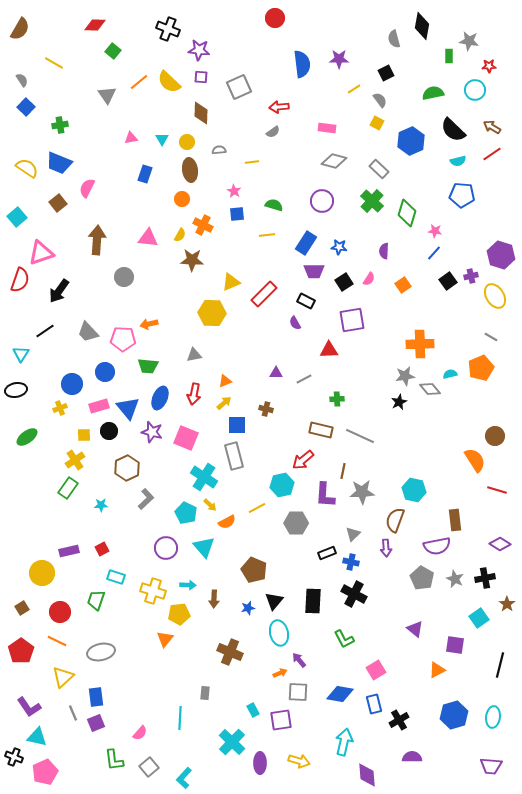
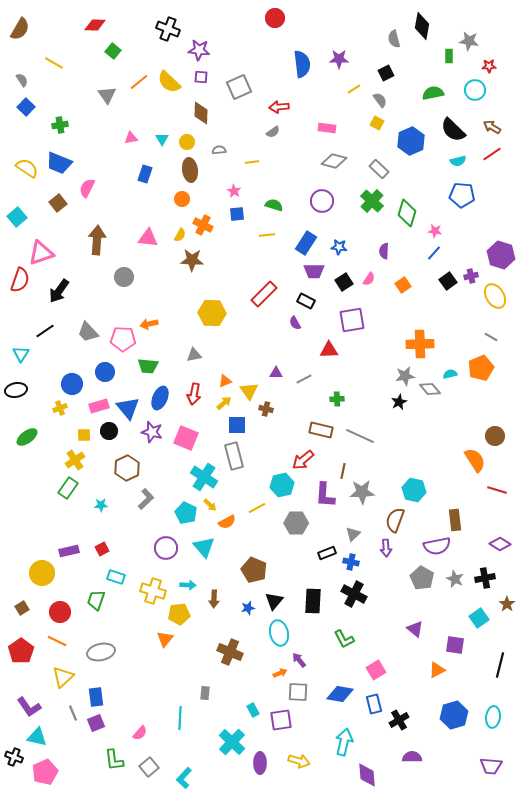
yellow triangle at (231, 282): moved 18 px right, 109 px down; rotated 42 degrees counterclockwise
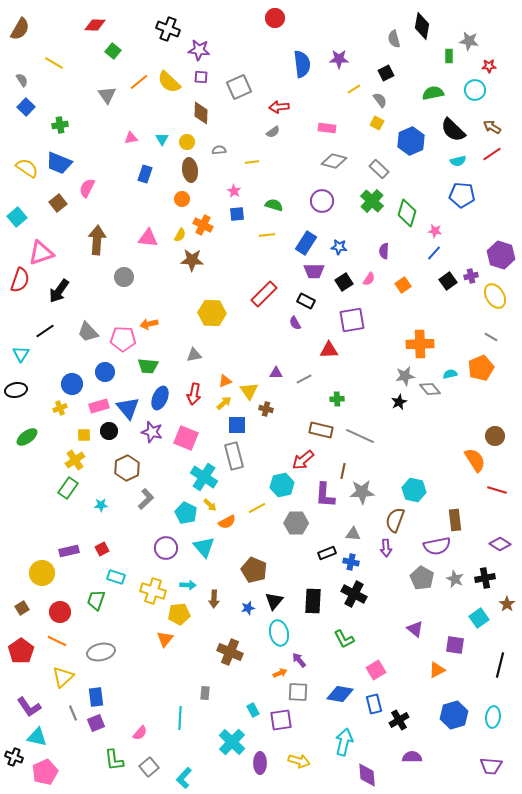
gray triangle at (353, 534): rotated 49 degrees clockwise
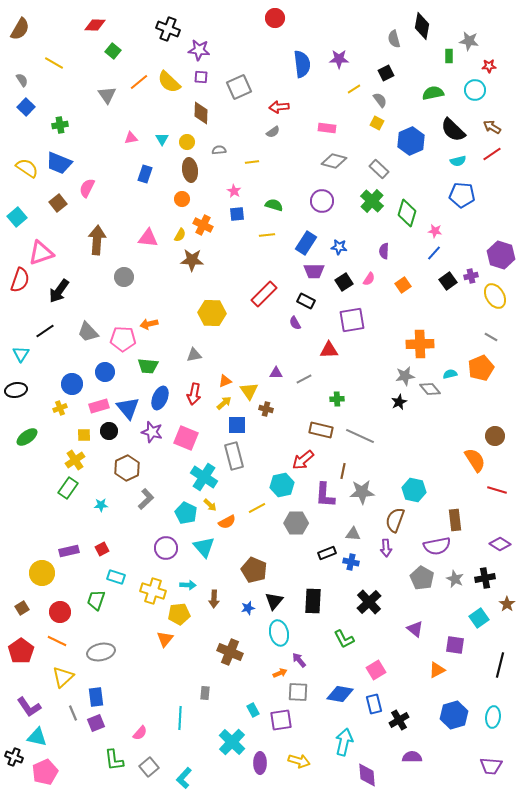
black cross at (354, 594): moved 15 px right, 8 px down; rotated 20 degrees clockwise
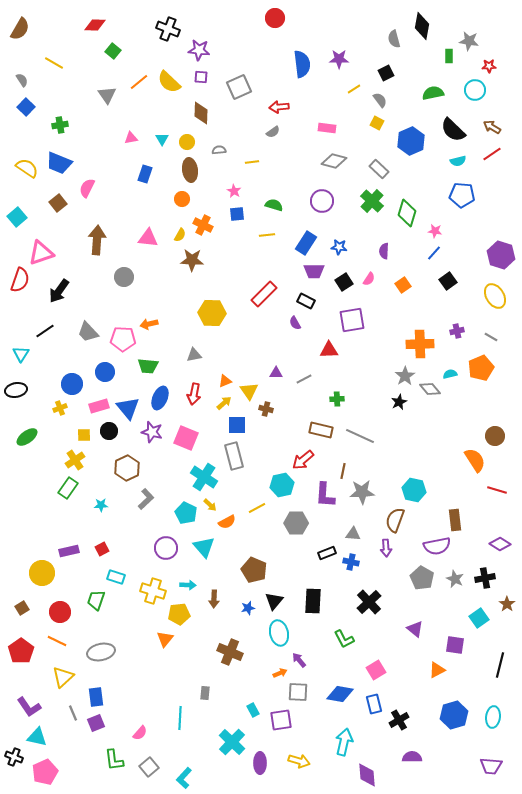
purple cross at (471, 276): moved 14 px left, 55 px down
gray star at (405, 376): rotated 24 degrees counterclockwise
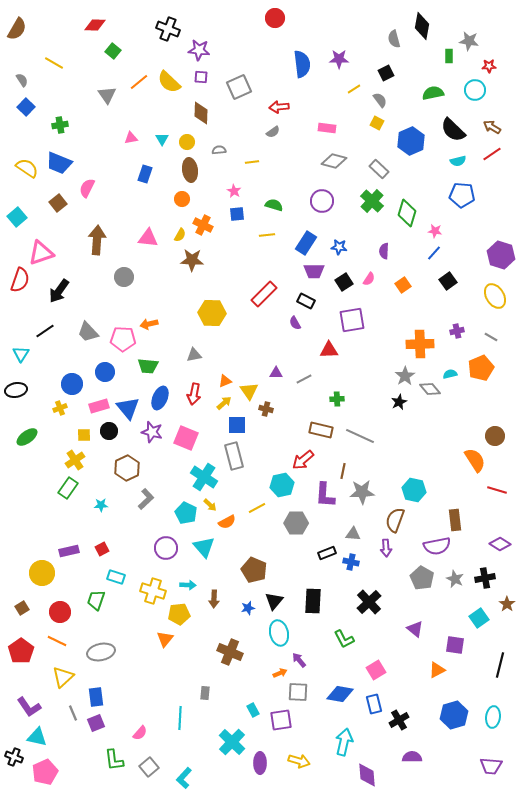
brown semicircle at (20, 29): moved 3 px left
